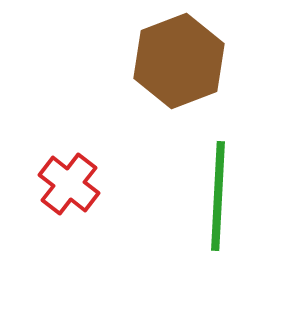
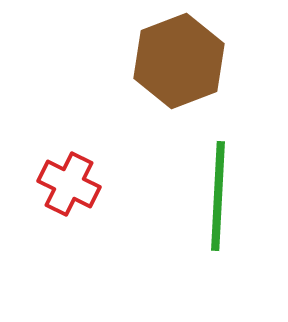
red cross: rotated 12 degrees counterclockwise
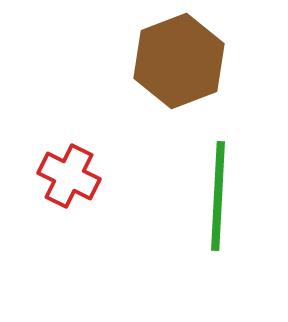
red cross: moved 8 px up
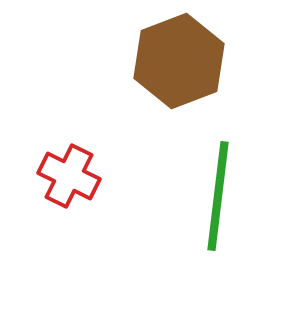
green line: rotated 4 degrees clockwise
